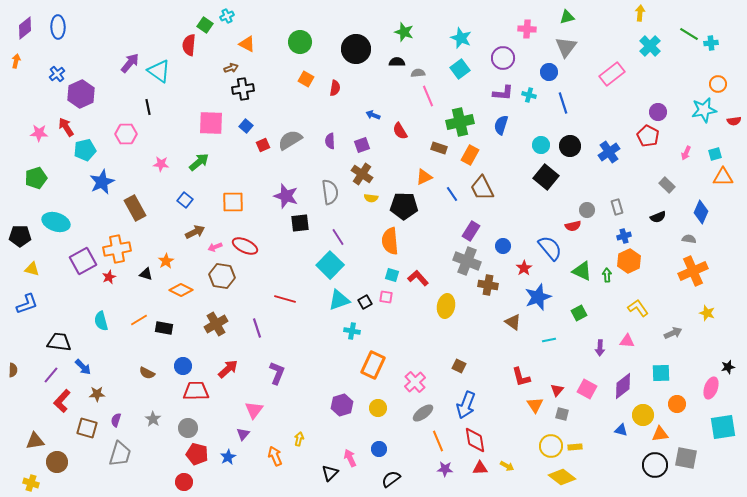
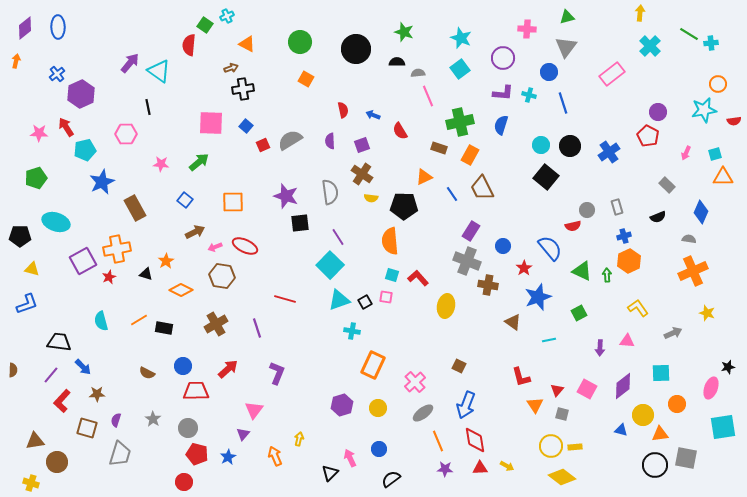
red semicircle at (335, 88): moved 8 px right, 22 px down; rotated 21 degrees counterclockwise
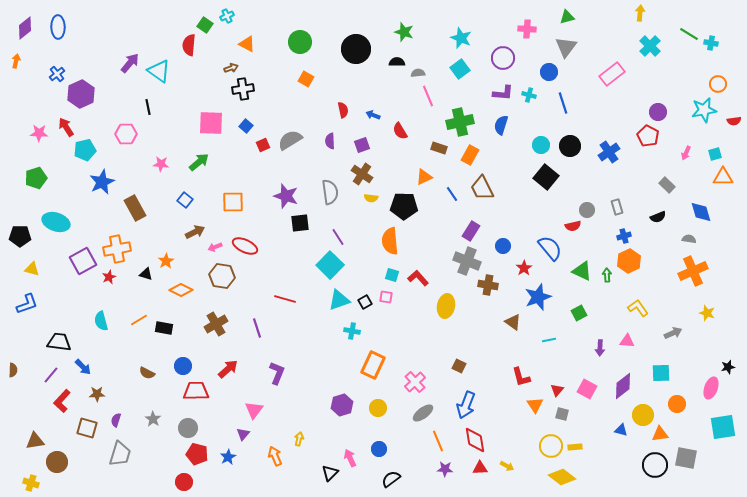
cyan cross at (711, 43): rotated 16 degrees clockwise
blue diamond at (701, 212): rotated 40 degrees counterclockwise
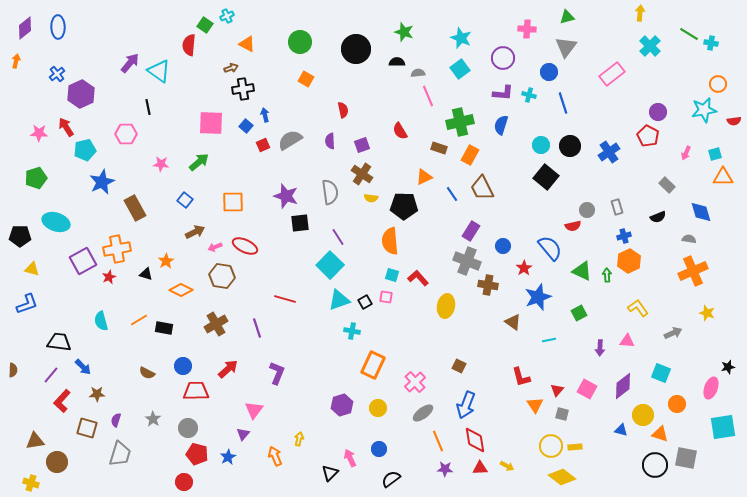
blue arrow at (373, 115): moved 108 px left; rotated 56 degrees clockwise
cyan square at (661, 373): rotated 24 degrees clockwise
orange triangle at (660, 434): rotated 24 degrees clockwise
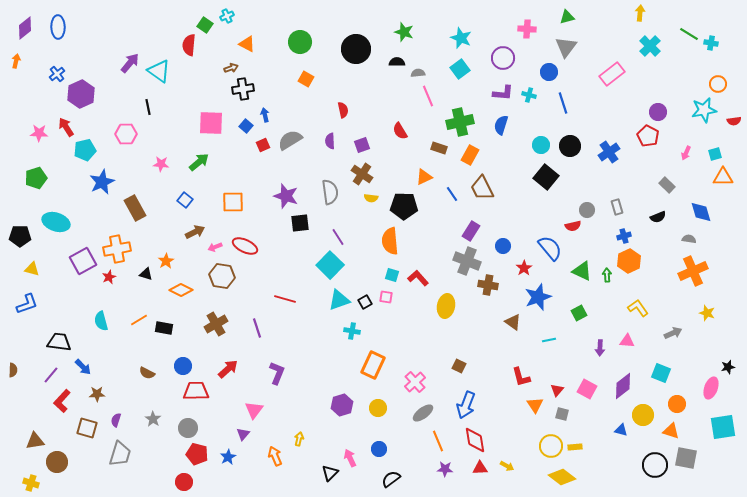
orange triangle at (660, 434): moved 11 px right, 3 px up
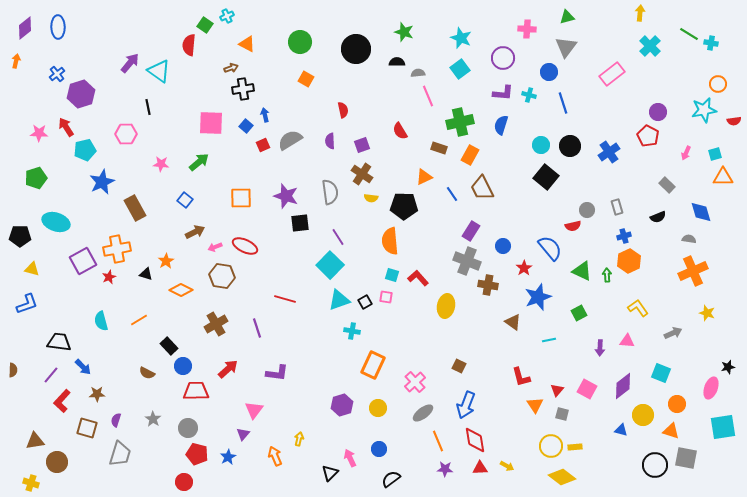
purple hexagon at (81, 94): rotated 8 degrees clockwise
orange square at (233, 202): moved 8 px right, 4 px up
black rectangle at (164, 328): moved 5 px right, 18 px down; rotated 36 degrees clockwise
purple L-shape at (277, 373): rotated 75 degrees clockwise
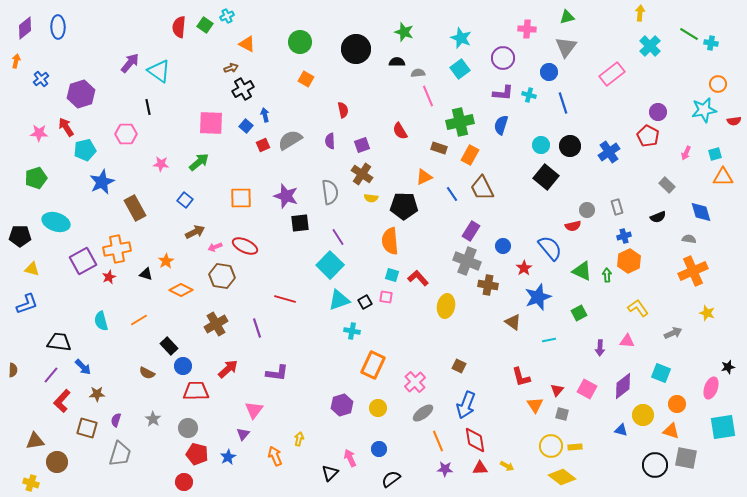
red semicircle at (189, 45): moved 10 px left, 18 px up
blue cross at (57, 74): moved 16 px left, 5 px down
black cross at (243, 89): rotated 20 degrees counterclockwise
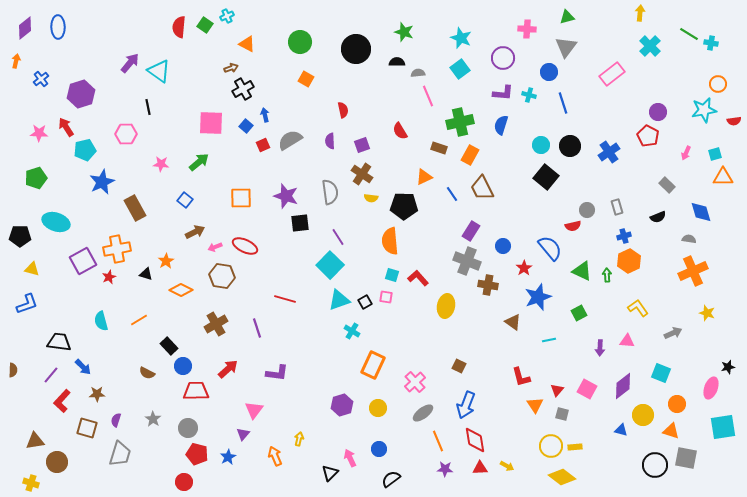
cyan cross at (352, 331): rotated 21 degrees clockwise
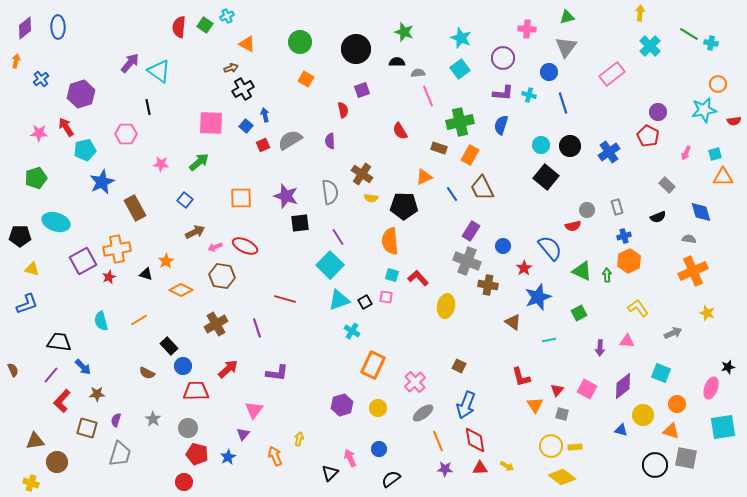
purple square at (362, 145): moved 55 px up
brown semicircle at (13, 370): rotated 24 degrees counterclockwise
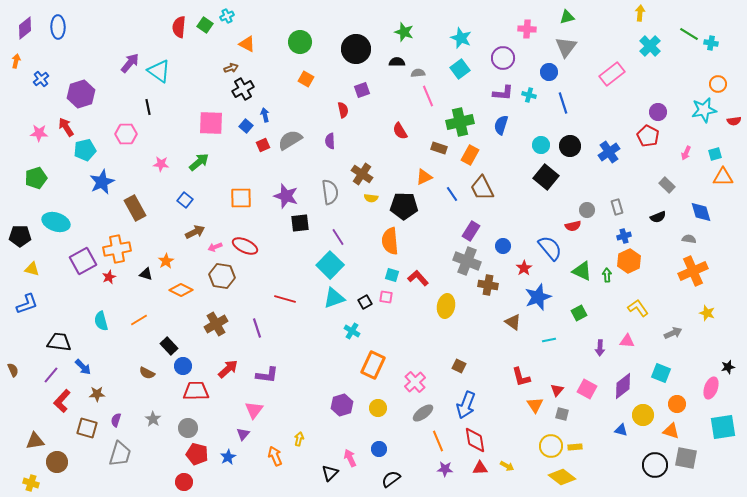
cyan triangle at (339, 300): moved 5 px left, 2 px up
purple L-shape at (277, 373): moved 10 px left, 2 px down
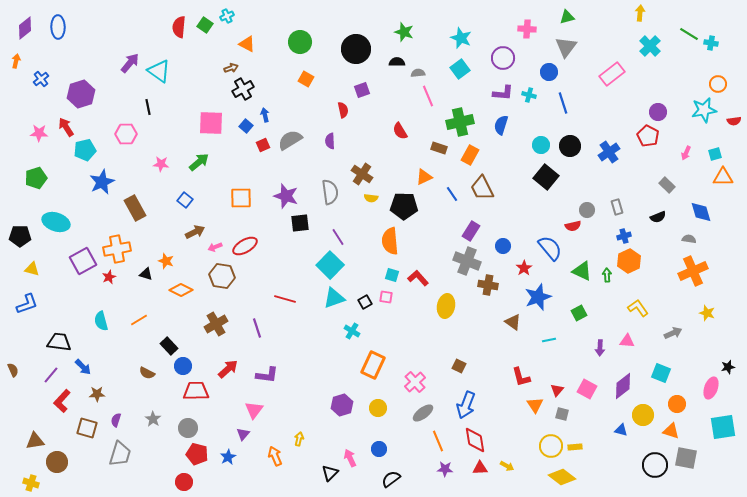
red ellipse at (245, 246): rotated 55 degrees counterclockwise
orange star at (166, 261): rotated 21 degrees counterclockwise
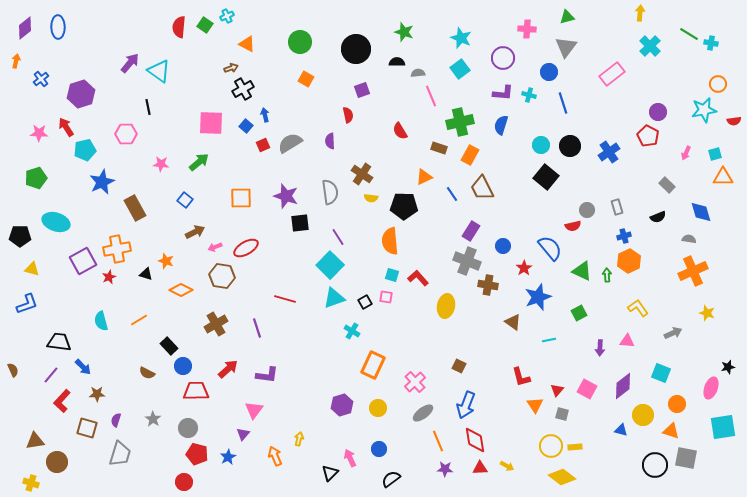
pink line at (428, 96): moved 3 px right
red semicircle at (343, 110): moved 5 px right, 5 px down
gray semicircle at (290, 140): moved 3 px down
red ellipse at (245, 246): moved 1 px right, 2 px down
